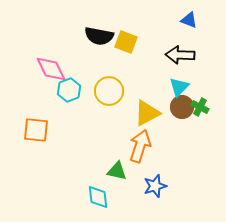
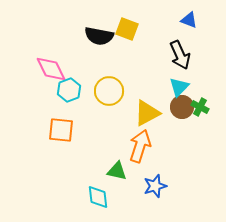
yellow square: moved 1 px right, 13 px up
black arrow: rotated 116 degrees counterclockwise
orange square: moved 25 px right
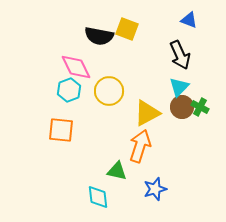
pink diamond: moved 25 px right, 2 px up
blue star: moved 3 px down
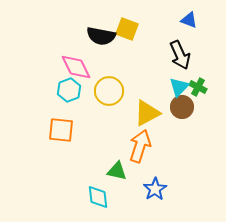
black semicircle: moved 2 px right
green cross: moved 2 px left, 20 px up
blue star: rotated 15 degrees counterclockwise
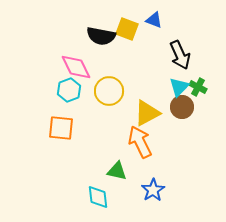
blue triangle: moved 35 px left
orange square: moved 2 px up
orange arrow: moved 4 px up; rotated 44 degrees counterclockwise
blue star: moved 2 px left, 1 px down
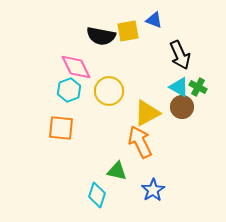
yellow square: moved 1 px right, 2 px down; rotated 30 degrees counterclockwise
cyan triangle: rotated 45 degrees counterclockwise
cyan diamond: moved 1 px left, 2 px up; rotated 25 degrees clockwise
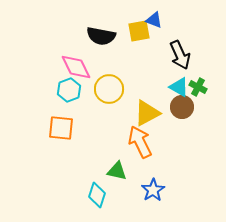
yellow square: moved 11 px right
yellow circle: moved 2 px up
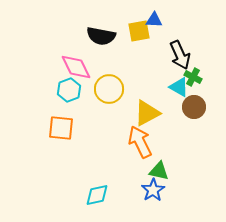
blue triangle: rotated 18 degrees counterclockwise
green cross: moved 5 px left, 10 px up
brown circle: moved 12 px right
green triangle: moved 42 px right
cyan diamond: rotated 60 degrees clockwise
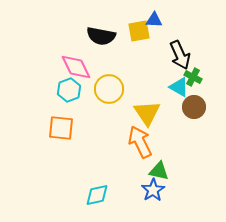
yellow triangle: rotated 36 degrees counterclockwise
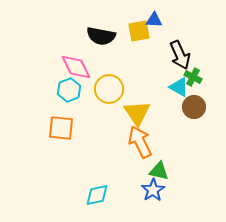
yellow triangle: moved 10 px left
